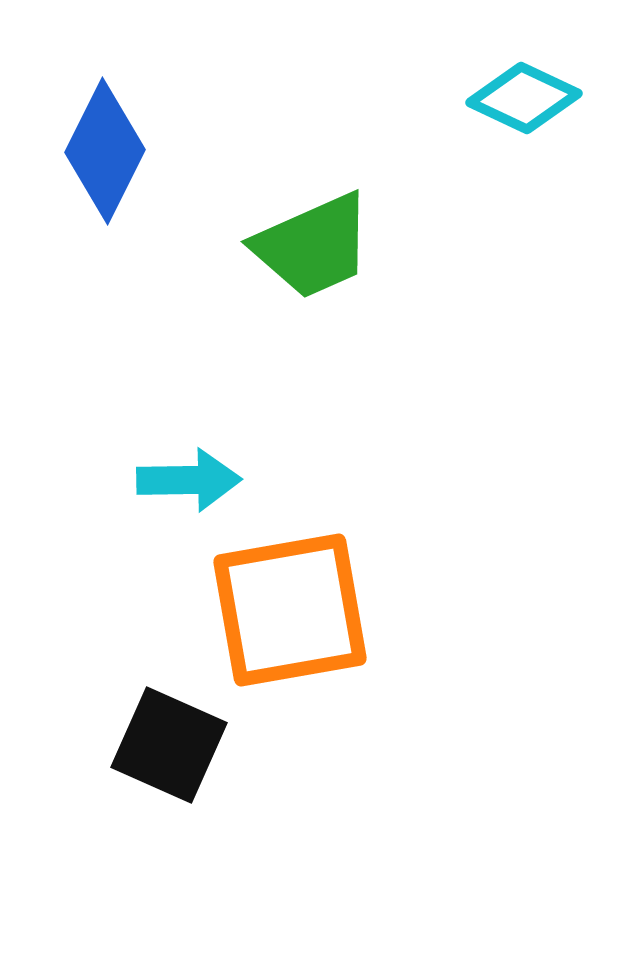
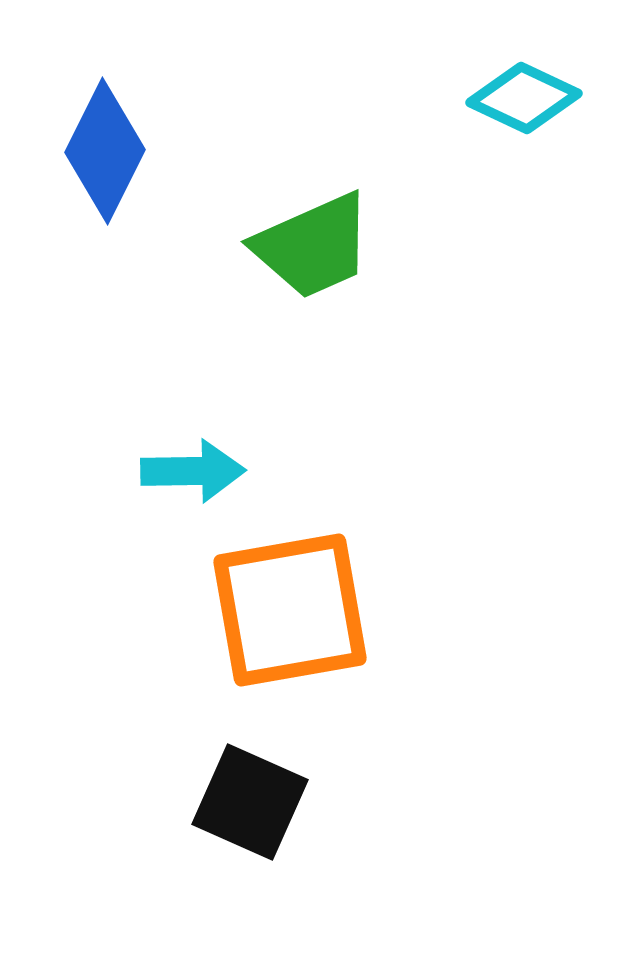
cyan arrow: moved 4 px right, 9 px up
black square: moved 81 px right, 57 px down
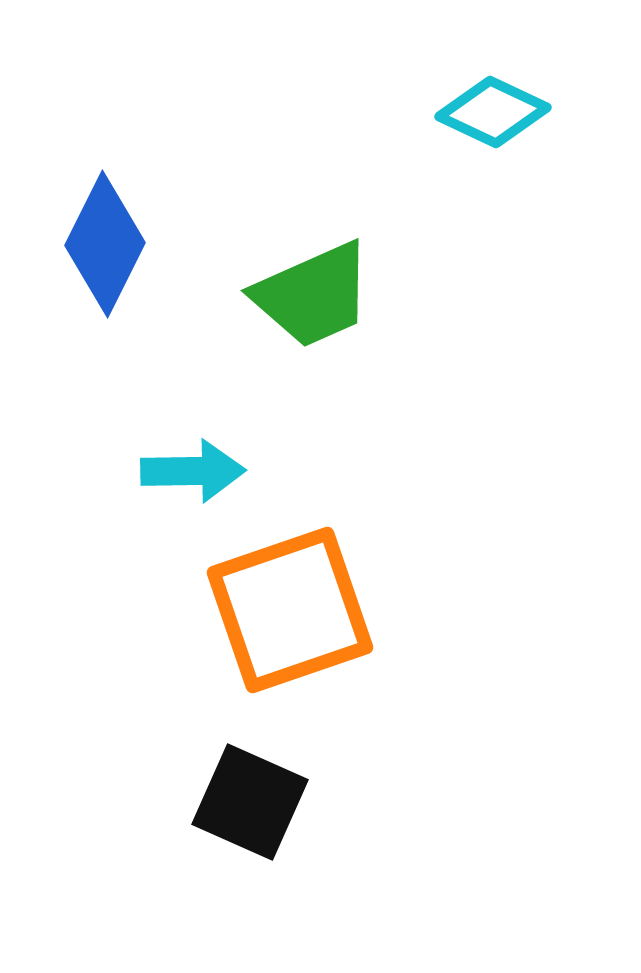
cyan diamond: moved 31 px left, 14 px down
blue diamond: moved 93 px down
green trapezoid: moved 49 px down
orange square: rotated 9 degrees counterclockwise
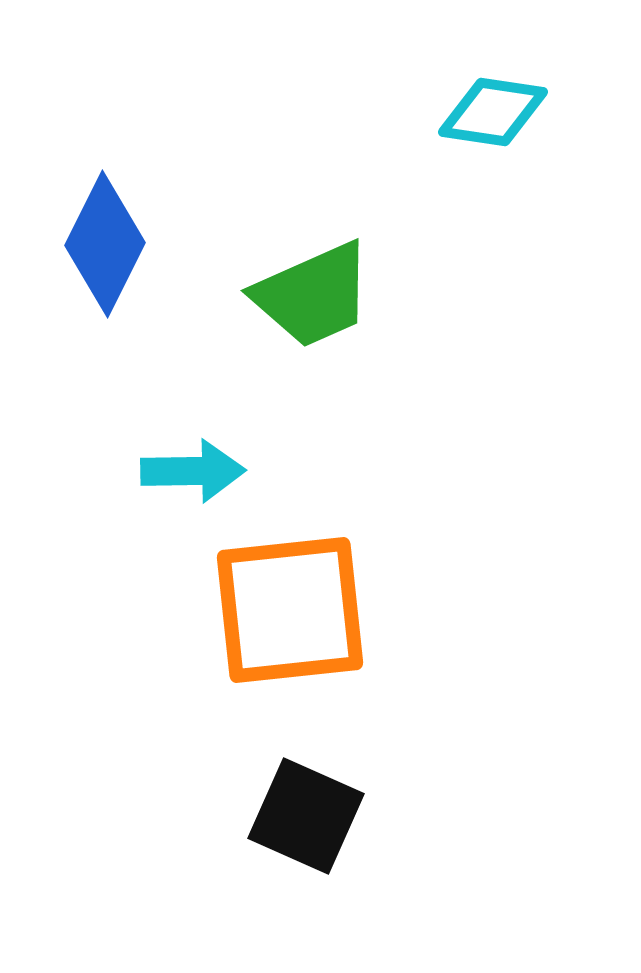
cyan diamond: rotated 17 degrees counterclockwise
orange square: rotated 13 degrees clockwise
black square: moved 56 px right, 14 px down
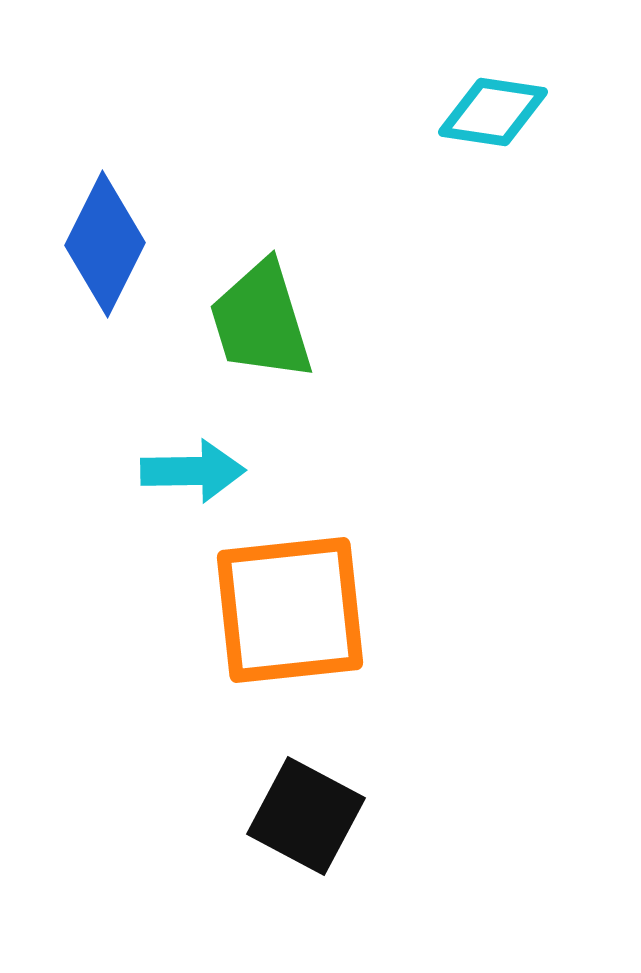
green trapezoid: moved 52 px left, 26 px down; rotated 97 degrees clockwise
black square: rotated 4 degrees clockwise
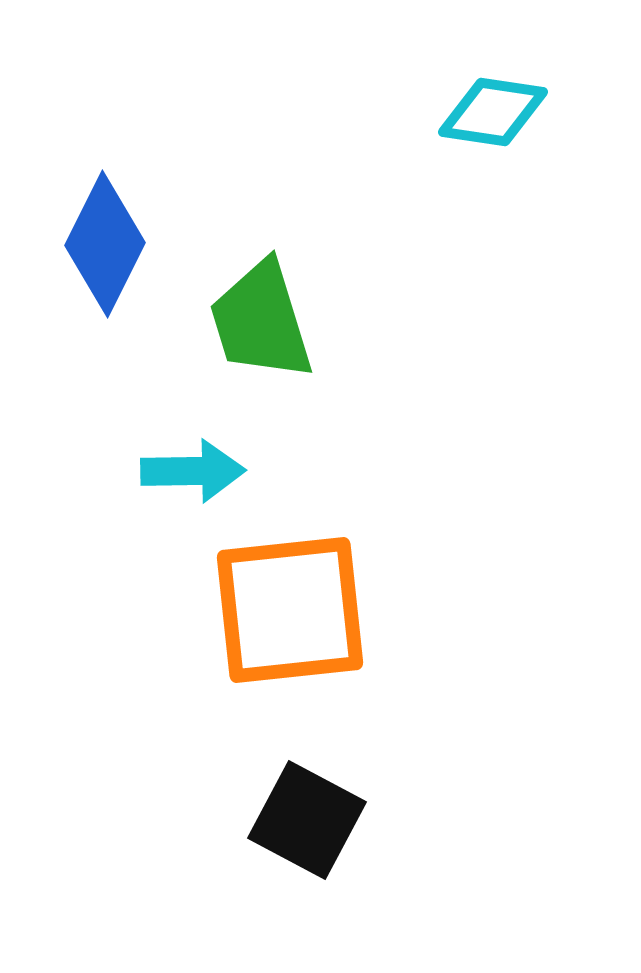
black square: moved 1 px right, 4 px down
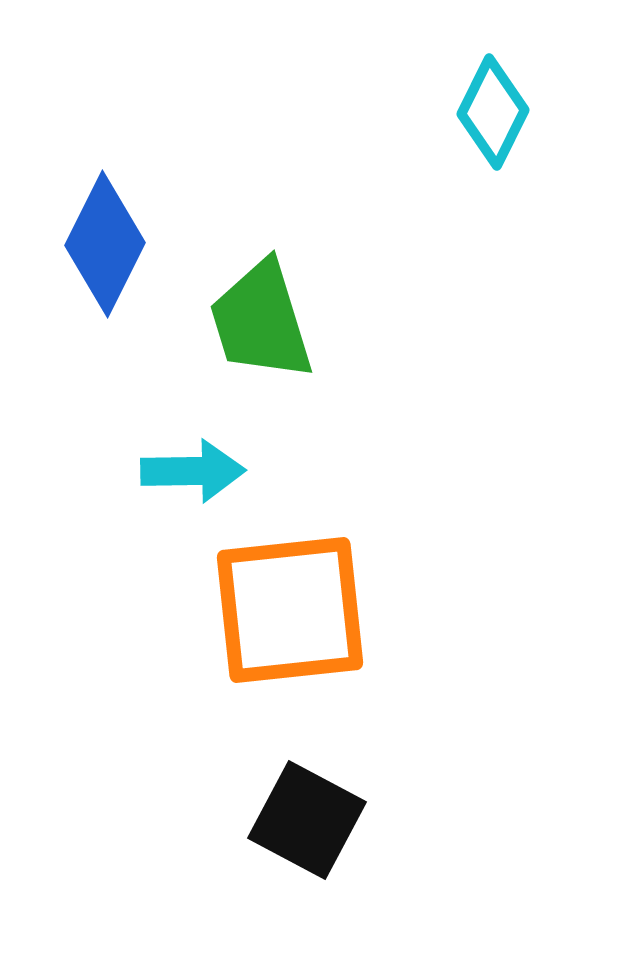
cyan diamond: rotated 72 degrees counterclockwise
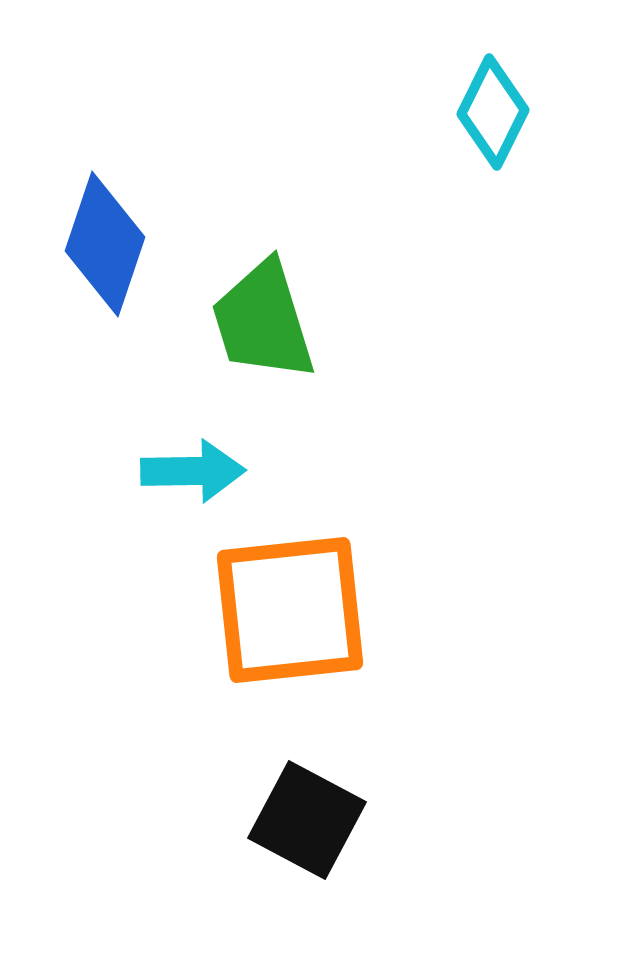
blue diamond: rotated 8 degrees counterclockwise
green trapezoid: moved 2 px right
